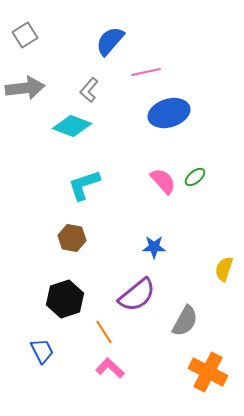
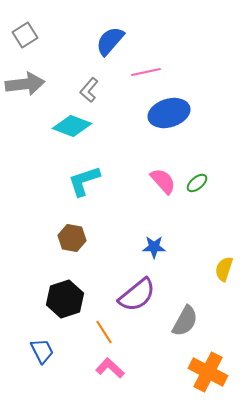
gray arrow: moved 4 px up
green ellipse: moved 2 px right, 6 px down
cyan L-shape: moved 4 px up
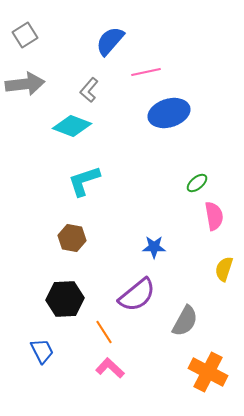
pink semicircle: moved 51 px right, 35 px down; rotated 32 degrees clockwise
black hexagon: rotated 15 degrees clockwise
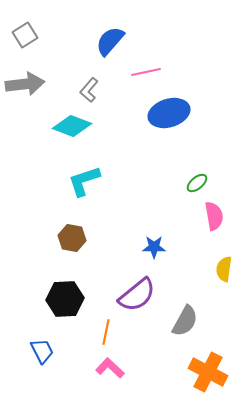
yellow semicircle: rotated 10 degrees counterclockwise
orange line: moved 2 px right; rotated 45 degrees clockwise
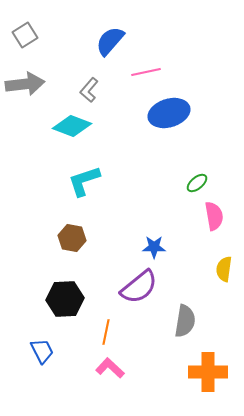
purple semicircle: moved 2 px right, 8 px up
gray semicircle: rotated 20 degrees counterclockwise
orange cross: rotated 27 degrees counterclockwise
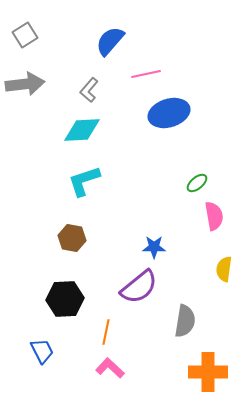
pink line: moved 2 px down
cyan diamond: moved 10 px right, 4 px down; rotated 24 degrees counterclockwise
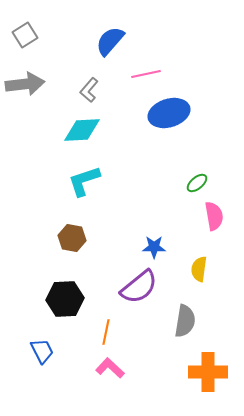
yellow semicircle: moved 25 px left
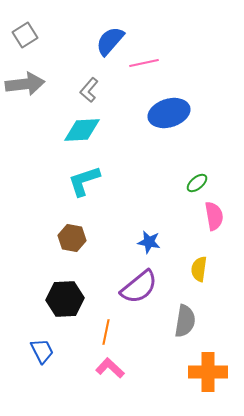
pink line: moved 2 px left, 11 px up
blue star: moved 5 px left, 5 px up; rotated 10 degrees clockwise
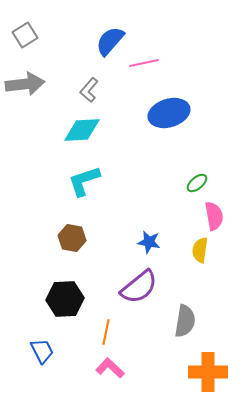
yellow semicircle: moved 1 px right, 19 px up
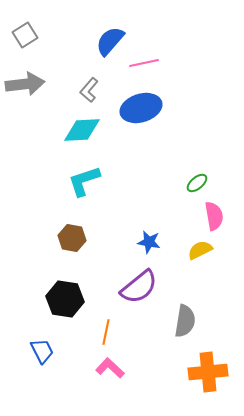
blue ellipse: moved 28 px left, 5 px up
yellow semicircle: rotated 55 degrees clockwise
black hexagon: rotated 12 degrees clockwise
orange cross: rotated 6 degrees counterclockwise
